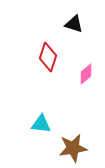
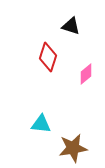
black triangle: moved 3 px left, 2 px down
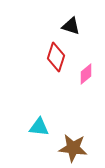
red diamond: moved 8 px right
cyan triangle: moved 2 px left, 3 px down
brown star: rotated 16 degrees clockwise
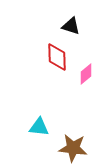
red diamond: moved 1 px right; rotated 20 degrees counterclockwise
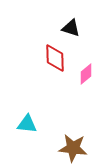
black triangle: moved 2 px down
red diamond: moved 2 px left, 1 px down
cyan triangle: moved 12 px left, 3 px up
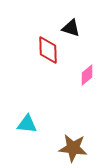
red diamond: moved 7 px left, 8 px up
pink diamond: moved 1 px right, 1 px down
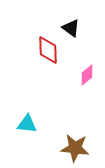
black triangle: rotated 18 degrees clockwise
brown star: moved 2 px right
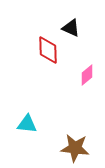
black triangle: rotated 12 degrees counterclockwise
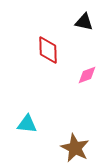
black triangle: moved 13 px right, 6 px up; rotated 12 degrees counterclockwise
pink diamond: rotated 20 degrees clockwise
brown star: rotated 20 degrees clockwise
